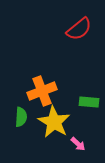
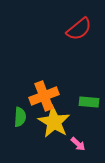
orange cross: moved 2 px right, 5 px down
green semicircle: moved 1 px left
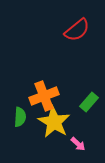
red semicircle: moved 2 px left, 1 px down
green rectangle: rotated 54 degrees counterclockwise
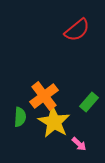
orange cross: rotated 16 degrees counterclockwise
pink arrow: moved 1 px right
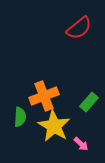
red semicircle: moved 2 px right, 2 px up
orange cross: rotated 16 degrees clockwise
yellow star: moved 4 px down
pink arrow: moved 2 px right
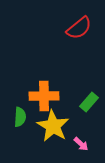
orange cross: rotated 20 degrees clockwise
yellow star: moved 1 px left
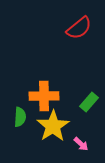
yellow star: rotated 8 degrees clockwise
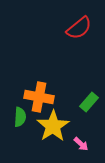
orange cross: moved 5 px left, 1 px down; rotated 12 degrees clockwise
